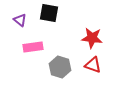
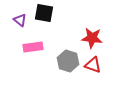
black square: moved 5 px left
gray hexagon: moved 8 px right, 6 px up
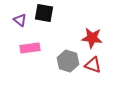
pink rectangle: moved 3 px left, 1 px down
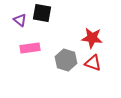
black square: moved 2 px left
gray hexagon: moved 2 px left, 1 px up
red triangle: moved 2 px up
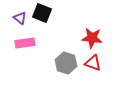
black square: rotated 12 degrees clockwise
purple triangle: moved 2 px up
pink rectangle: moved 5 px left, 5 px up
gray hexagon: moved 3 px down
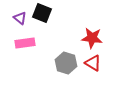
red triangle: rotated 12 degrees clockwise
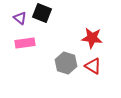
red triangle: moved 3 px down
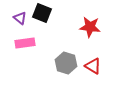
red star: moved 2 px left, 11 px up
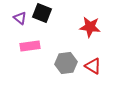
pink rectangle: moved 5 px right, 3 px down
gray hexagon: rotated 25 degrees counterclockwise
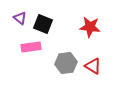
black square: moved 1 px right, 11 px down
pink rectangle: moved 1 px right, 1 px down
